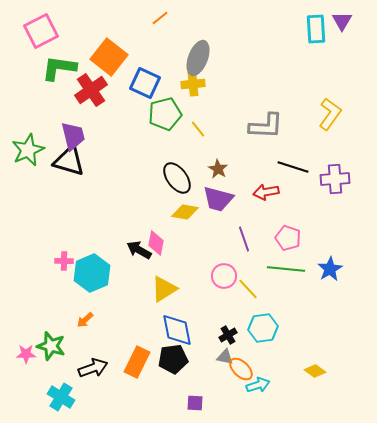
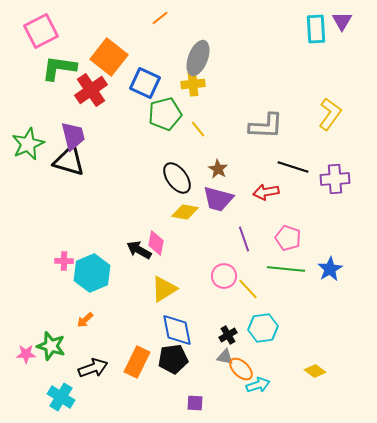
green star at (28, 150): moved 6 px up
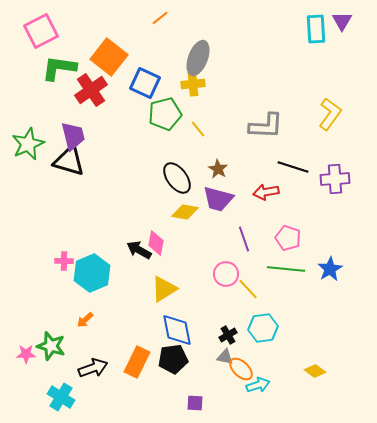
pink circle at (224, 276): moved 2 px right, 2 px up
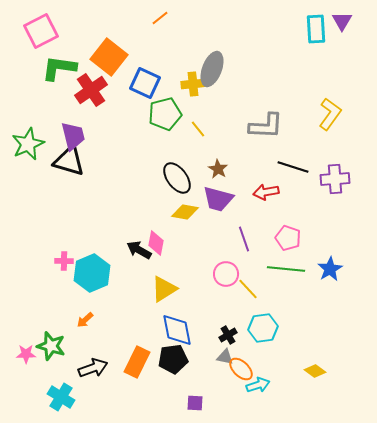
gray ellipse at (198, 58): moved 14 px right, 11 px down
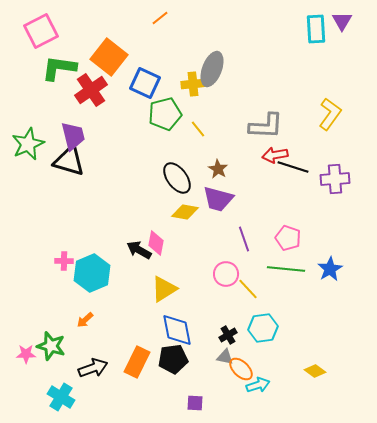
red arrow at (266, 192): moved 9 px right, 37 px up
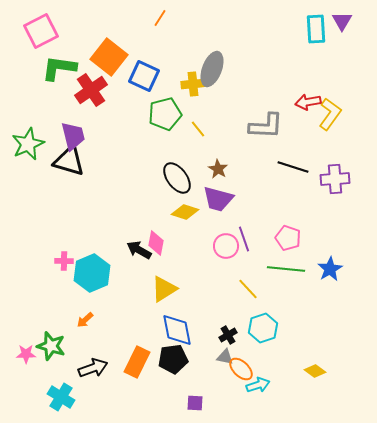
orange line at (160, 18): rotated 18 degrees counterclockwise
blue square at (145, 83): moved 1 px left, 7 px up
red arrow at (275, 155): moved 33 px right, 53 px up
yellow diamond at (185, 212): rotated 8 degrees clockwise
pink circle at (226, 274): moved 28 px up
cyan hexagon at (263, 328): rotated 12 degrees counterclockwise
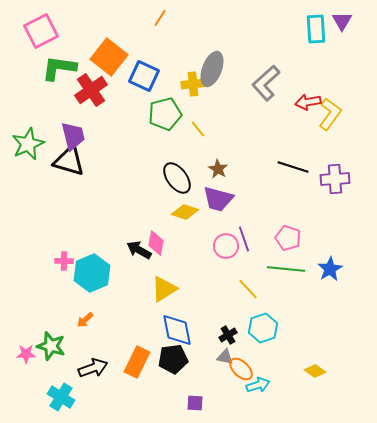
gray L-shape at (266, 126): moved 43 px up; rotated 135 degrees clockwise
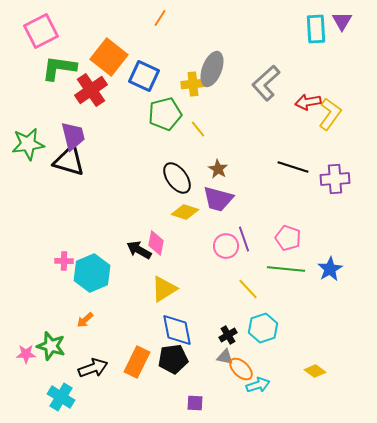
green star at (28, 144): rotated 16 degrees clockwise
